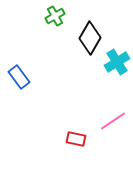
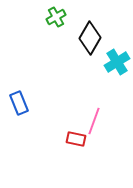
green cross: moved 1 px right, 1 px down
blue rectangle: moved 26 px down; rotated 15 degrees clockwise
pink line: moved 19 px left; rotated 36 degrees counterclockwise
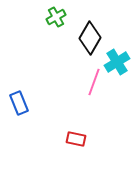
pink line: moved 39 px up
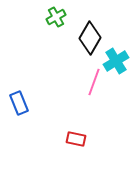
cyan cross: moved 1 px left, 1 px up
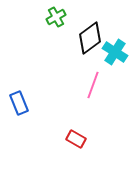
black diamond: rotated 24 degrees clockwise
cyan cross: moved 1 px left, 9 px up; rotated 25 degrees counterclockwise
pink line: moved 1 px left, 3 px down
red rectangle: rotated 18 degrees clockwise
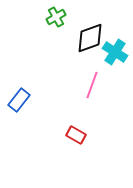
black diamond: rotated 16 degrees clockwise
pink line: moved 1 px left
blue rectangle: moved 3 px up; rotated 60 degrees clockwise
red rectangle: moved 4 px up
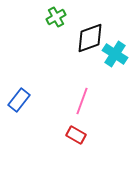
cyan cross: moved 2 px down
pink line: moved 10 px left, 16 px down
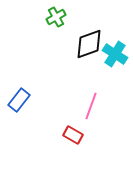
black diamond: moved 1 px left, 6 px down
pink line: moved 9 px right, 5 px down
red rectangle: moved 3 px left
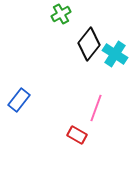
green cross: moved 5 px right, 3 px up
black diamond: rotated 32 degrees counterclockwise
pink line: moved 5 px right, 2 px down
red rectangle: moved 4 px right
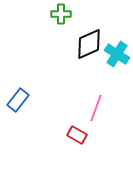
green cross: rotated 30 degrees clockwise
black diamond: rotated 28 degrees clockwise
cyan cross: moved 2 px right
blue rectangle: moved 1 px left
